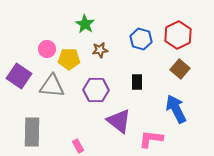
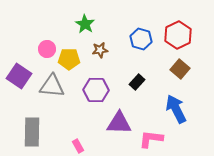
black rectangle: rotated 42 degrees clockwise
purple triangle: moved 2 px down; rotated 36 degrees counterclockwise
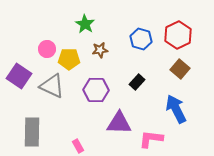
gray triangle: rotated 20 degrees clockwise
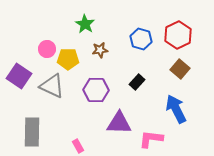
yellow pentagon: moved 1 px left
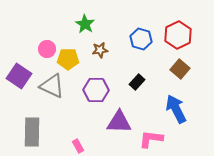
purple triangle: moved 1 px up
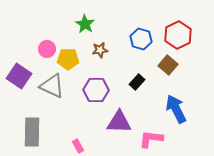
brown square: moved 12 px left, 4 px up
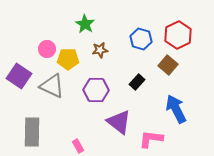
purple triangle: rotated 36 degrees clockwise
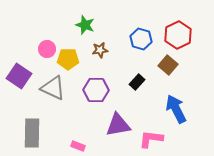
green star: moved 1 px down; rotated 12 degrees counterclockwise
gray triangle: moved 1 px right, 2 px down
purple triangle: moved 1 px left, 3 px down; rotated 48 degrees counterclockwise
gray rectangle: moved 1 px down
pink rectangle: rotated 40 degrees counterclockwise
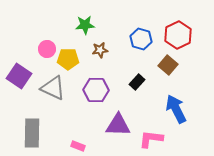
green star: rotated 24 degrees counterclockwise
purple triangle: rotated 12 degrees clockwise
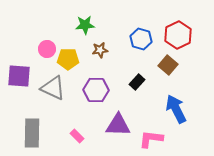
purple square: rotated 30 degrees counterclockwise
pink rectangle: moved 1 px left, 10 px up; rotated 24 degrees clockwise
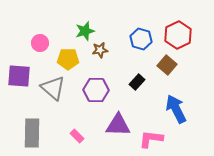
green star: moved 6 px down; rotated 12 degrees counterclockwise
pink circle: moved 7 px left, 6 px up
brown square: moved 1 px left
gray triangle: rotated 16 degrees clockwise
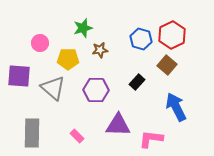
green star: moved 2 px left, 3 px up
red hexagon: moved 6 px left
blue arrow: moved 2 px up
